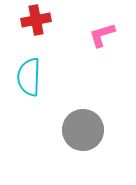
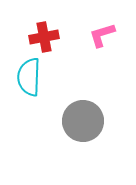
red cross: moved 8 px right, 17 px down
gray circle: moved 9 px up
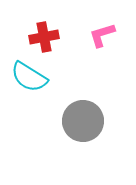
cyan semicircle: rotated 60 degrees counterclockwise
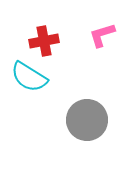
red cross: moved 4 px down
gray circle: moved 4 px right, 1 px up
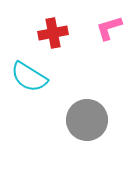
pink L-shape: moved 7 px right, 7 px up
red cross: moved 9 px right, 8 px up
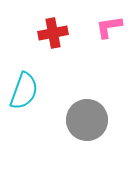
pink L-shape: moved 1 px up; rotated 8 degrees clockwise
cyan semicircle: moved 5 px left, 14 px down; rotated 102 degrees counterclockwise
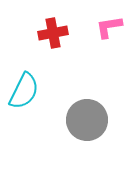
cyan semicircle: rotated 6 degrees clockwise
